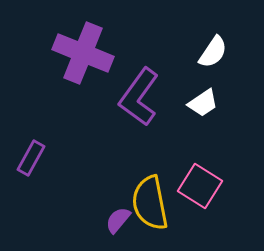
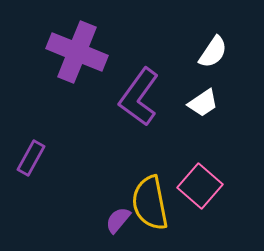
purple cross: moved 6 px left, 1 px up
pink square: rotated 9 degrees clockwise
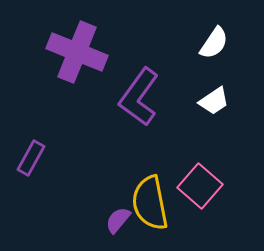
white semicircle: moved 1 px right, 9 px up
white trapezoid: moved 11 px right, 2 px up
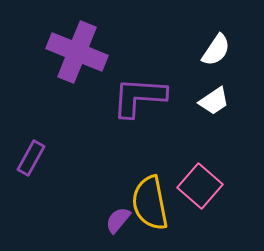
white semicircle: moved 2 px right, 7 px down
purple L-shape: rotated 58 degrees clockwise
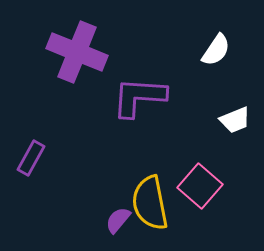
white trapezoid: moved 21 px right, 19 px down; rotated 12 degrees clockwise
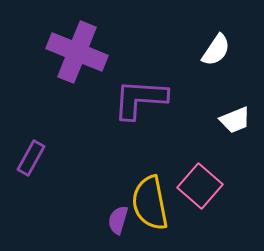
purple L-shape: moved 1 px right, 2 px down
purple semicircle: rotated 24 degrees counterclockwise
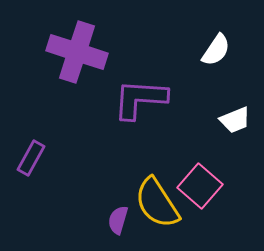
purple cross: rotated 4 degrees counterclockwise
yellow semicircle: moved 7 px right; rotated 22 degrees counterclockwise
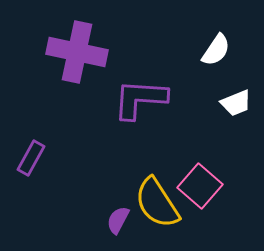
purple cross: rotated 6 degrees counterclockwise
white trapezoid: moved 1 px right, 17 px up
purple semicircle: rotated 12 degrees clockwise
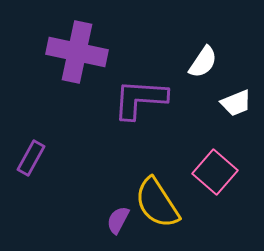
white semicircle: moved 13 px left, 12 px down
pink square: moved 15 px right, 14 px up
